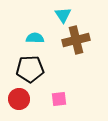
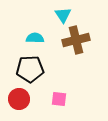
pink square: rotated 14 degrees clockwise
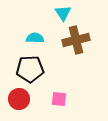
cyan triangle: moved 2 px up
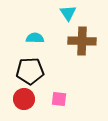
cyan triangle: moved 5 px right
brown cross: moved 6 px right, 1 px down; rotated 16 degrees clockwise
black pentagon: moved 2 px down
red circle: moved 5 px right
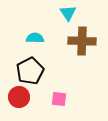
black pentagon: rotated 24 degrees counterclockwise
red circle: moved 5 px left, 2 px up
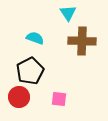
cyan semicircle: rotated 18 degrees clockwise
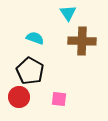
black pentagon: rotated 16 degrees counterclockwise
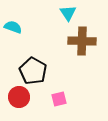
cyan semicircle: moved 22 px left, 11 px up
black pentagon: moved 3 px right
pink square: rotated 21 degrees counterclockwise
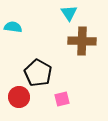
cyan triangle: moved 1 px right
cyan semicircle: rotated 12 degrees counterclockwise
black pentagon: moved 5 px right, 2 px down
pink square: moved 3 px right
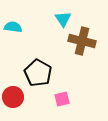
cyan triangle: moved 6 px left, 6 px down
brown cross: rotated 12 degrees clockwise
red circle: moved 6 px left
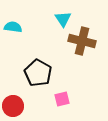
red circle: moved 9 px down
